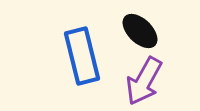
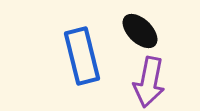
purple arrow: moved 5 px right, 1 px down; rotated 18 degrees counterclockwise
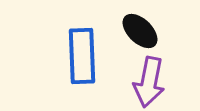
blue rectangle: rotated 12 degrees clockwise
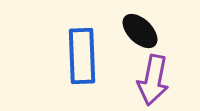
purple arrow: moved 4 px right, 2 px up
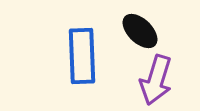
purple arrow: moved 3 px right; rotated 6 degrees clockwise
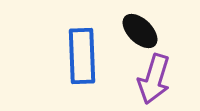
purple arrow: moved 2 px left, 1 px up
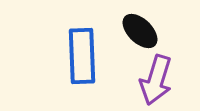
purple arrow: moved 2 px right, 1 px down
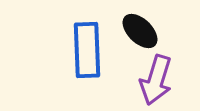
blue rectangle: moved 5 px right, 6 px up
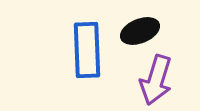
black ellipse: rotated 66 degrees counterclockwise
